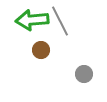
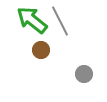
green arrow: rotated 44 degrees clockwise
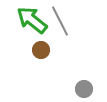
gray circle: moved 15 px down
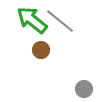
gray line: rotated 24 degrees counterclockwise
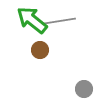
gray line: rotated 48 degrees counterclockwise
brown circle: moved 1 px left
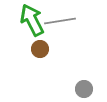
green arrow: rotated 24 degrees clockwise
brown circle: moved 1 px up
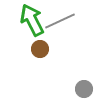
gray line: rotated 16 degrees counterclockwise
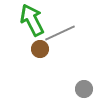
gray line: moved 12 px down
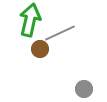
green arrow: moved 2 px left; rotated 40 degrees clockwise
